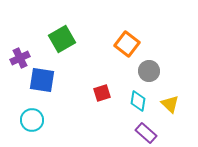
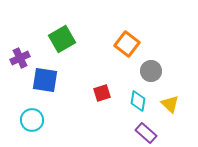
gray circle: moved 2 px right
blue square: moved 3 px right
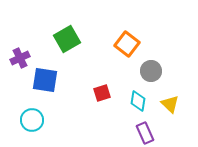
green square: moved 5 px right
purple rectangle: moved 1 px left; rotated 25 degrees clockwise
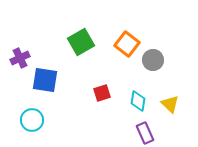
green square: moved 14 px right, 3 px down
gray circle: moved 2 px right, 11 px up
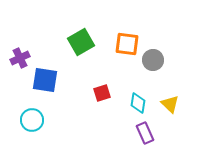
orange square: rotated 30 degrees counterclockwise
cyan diamond: moved 2 px down
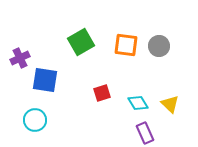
orange square: moved 1 px left, 1 px down
gray circle: moved 6 px right, 14 px up
cyan diamond: rotated 40 degrees counterclockwise
cyan circle: moved 3 px right
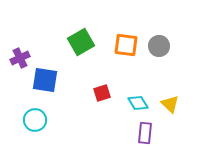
purple rectangle: rotated 30 degrees clockwise
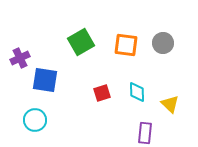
gray circle: moved 4 px right, 3 px up
cyan diamond: moved 1 px left, 11 px up; rotated 30 degrees clockwise
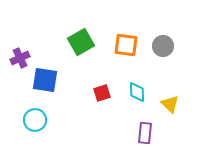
gray circle: moved 3 px down
